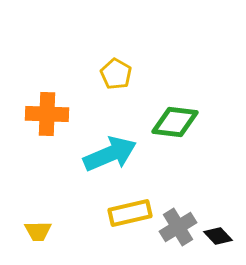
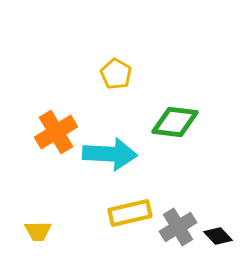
orange cross: moved 9 px right, 18 px down; rotated 33 degrees counterclockwise
cyan arrow: rotated 26 degrees clockwise
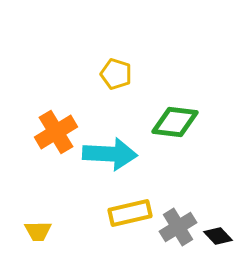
yellow pentagon: rotated 12 degrees counterclockwise
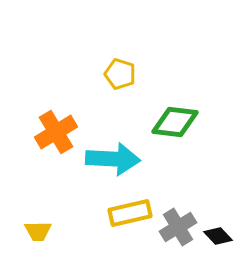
yellow pentagon: moved 4 px right
cyan arrow: moved 3 px right, 5 px down
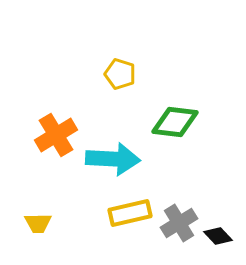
orange cross: moved 3 px down
gray cross: moved 1 px right, 4 px up
yellow trapezoid: moved 8 px up
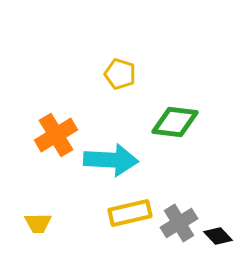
cyan arrow: moved 2 px left, 1 px down
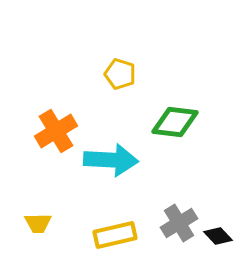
orange cross: moved 4 px up
yellow rectangle: moved 15 px left, 22 px down
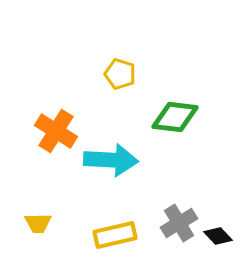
green diamond: moved 5 px up
orange cross: rotated 27 degrees counterclockwise
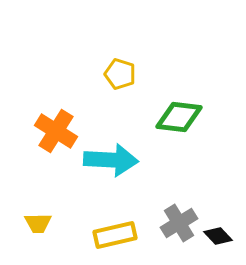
green diamond: moved 4 px right
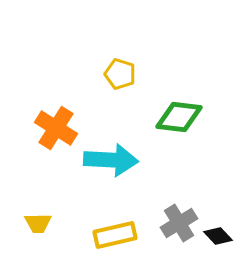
orange cross: moved 3 px up
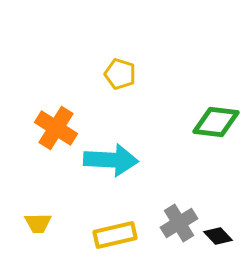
green diamond: moved 37 px right, 5 px down
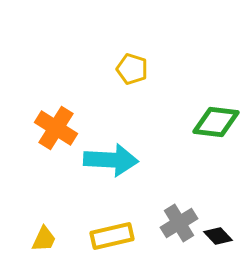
yellow pentagon: moved 12 px right, 5 px up
yellow trapezoid: moved 6 px right, 16 px down; rotated 64 degrees counterclockwise
yellow rectangle: moved 3 px left, 1 px down
